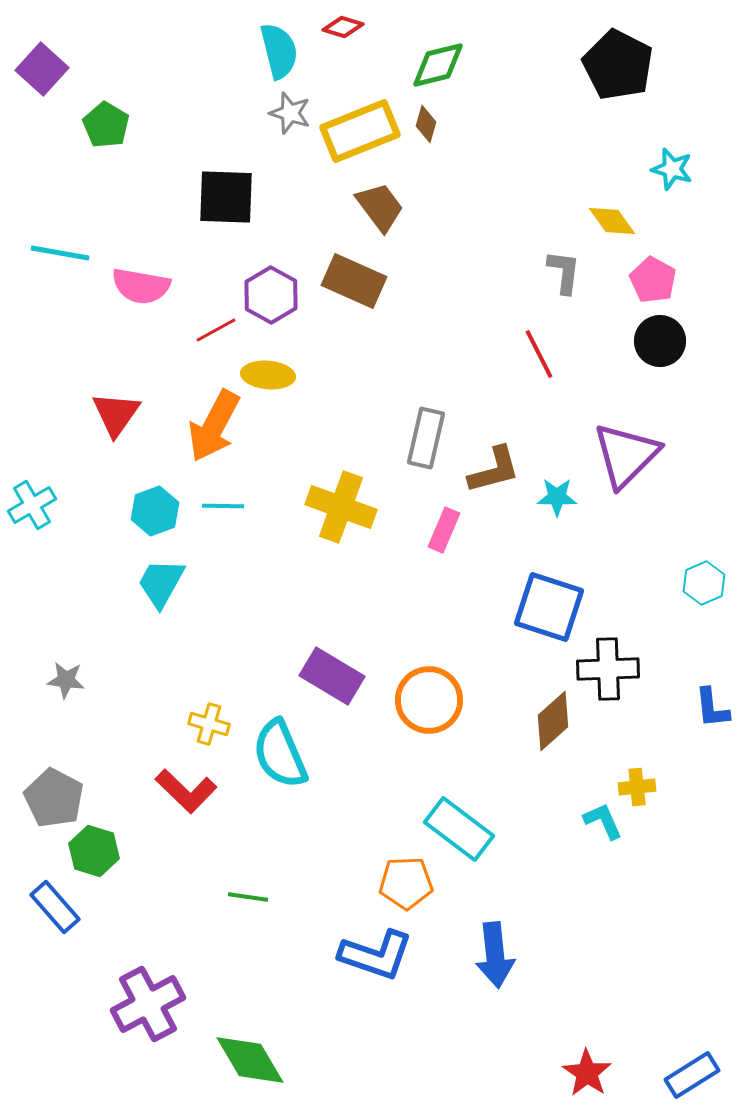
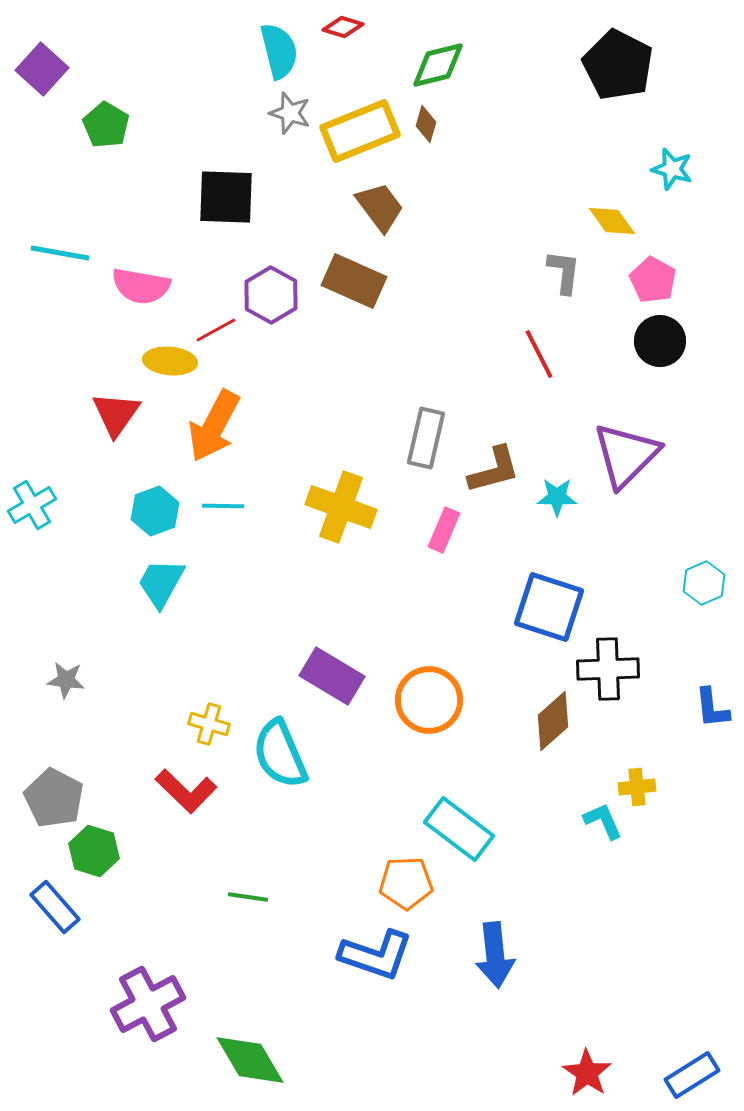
yellow ellipse at (268, 375): moved 98 px left, 14 px up
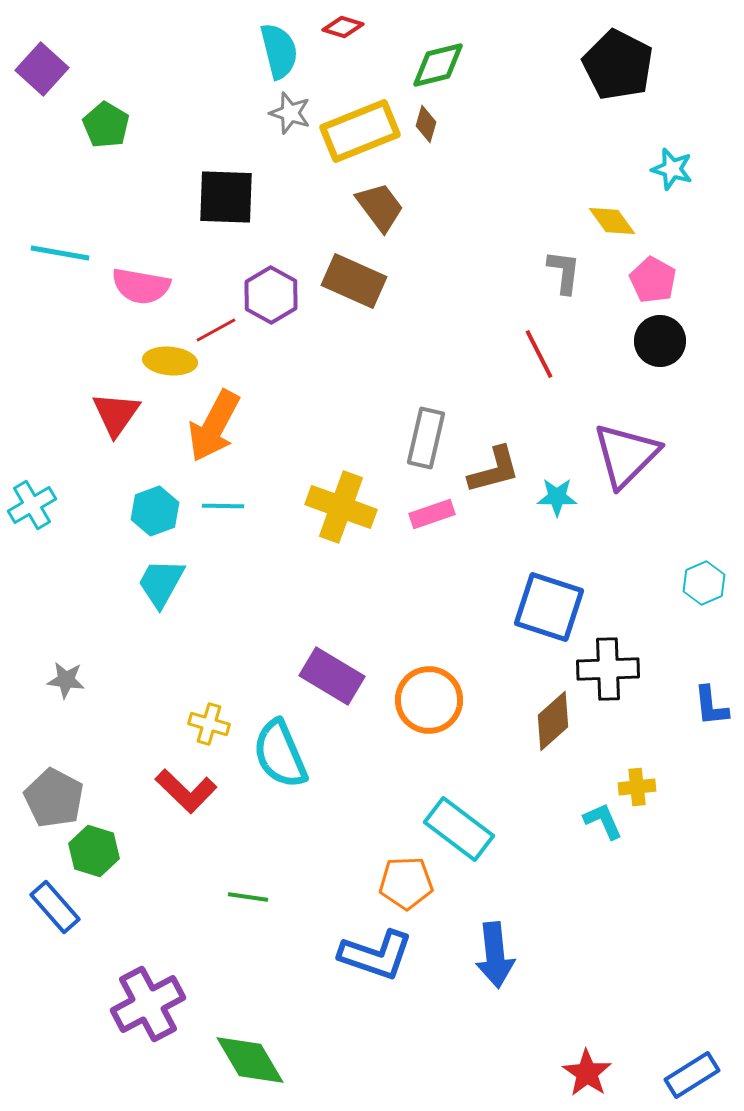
pink rectangle at (444, 530): moved 12 px left, 16 px up; rotated 48 degrees clockwise
blue L-shape at (712, 708): moved 1 px left, 2 px up
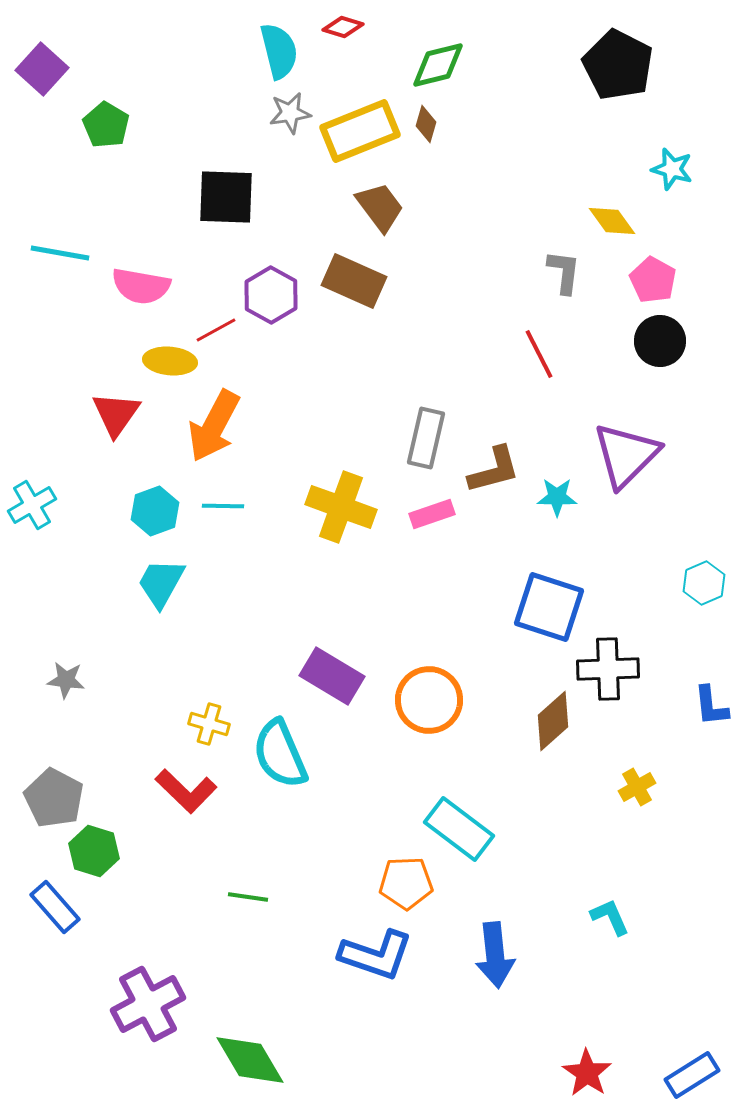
gray star at (290, 113): rotated 27 degrees counterclockwise
yellow cross at (637, 787): rotated 24 degrees counterclockwise
cyan L-shape at (603, 821): moved 7 px right, 96 px down
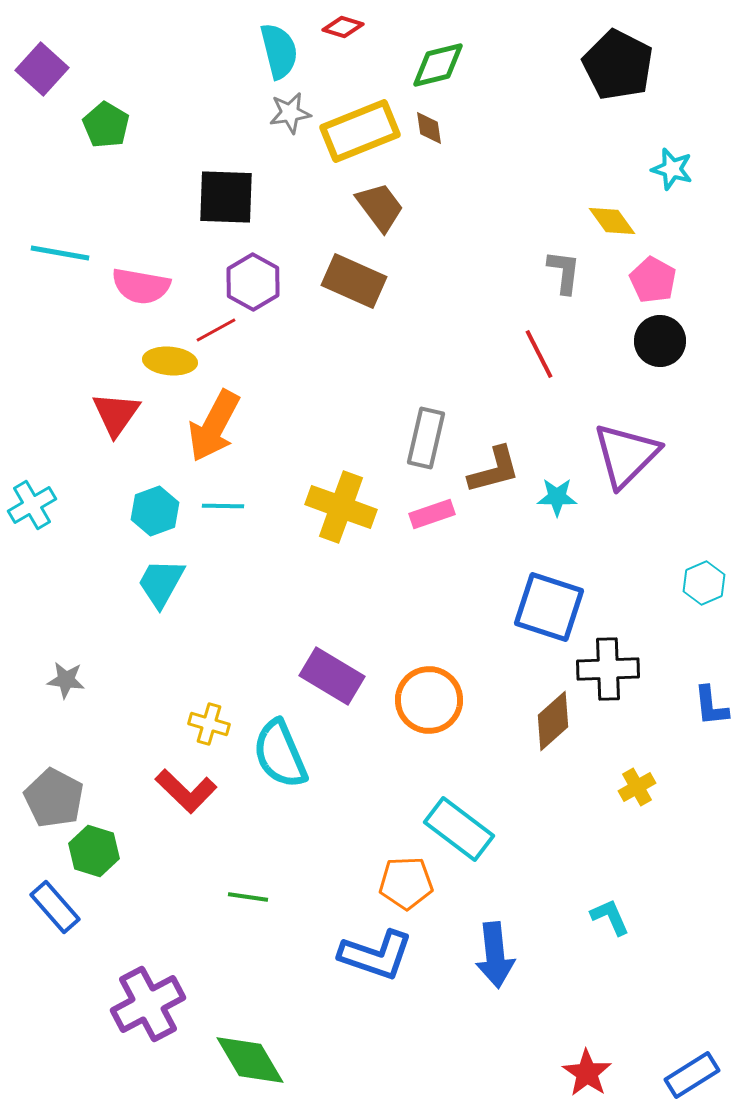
brown diamond at (426, 124): moved 3 px right, 4 px down; rotated 24 degrees counterclockwise
purple hexagon at (271, 295): moved 18 px left, 13 px up
